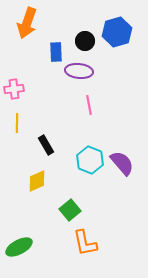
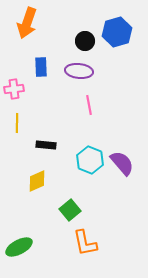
blue rectangle: moved 15 px left, 15 px down
black rectangle: rotated 54 degrees counterclockwise
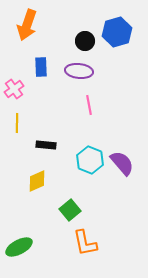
orange arrow: moved 2 px down
pink cross: rotated 30 degrees counterclockwise
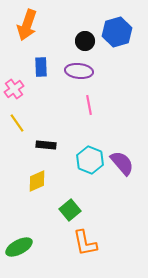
yellow line: rotated 36 degrees counterclockwise
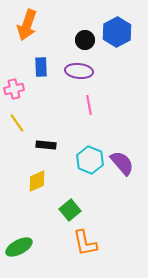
blue hexagon: rotated 12 degrees counterclockwise
black circle: moved 1 px up
pink cross: rotated 24 degrees clockwise
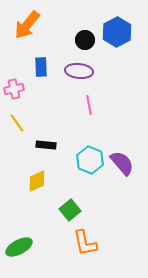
orange arrow: rotated 20 degrees clockwise
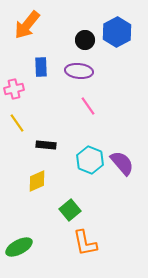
pink line: moved 1 px left, 1 px down; rotated 24 degrees counterclockwise
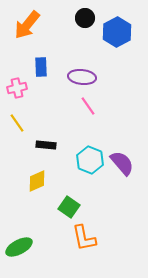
black circle: moved 22 px up
purple ellipse: moved 3 px right, 6 px down
pink cross: moved 3 px right, 1 px up
green square: moved 1 px left, 3 px up; rotated 15 degrees counterclockwise
orange L-shape: moved 1 px left, 5 px up
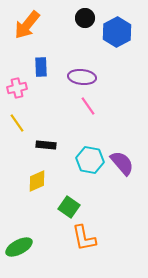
cyan hexagon: rotated 12 degrees counterclockwise
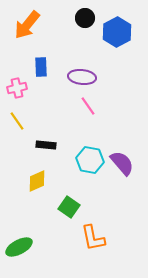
yellow line: moved 2 px up
orange L-shape: moved 9 px right
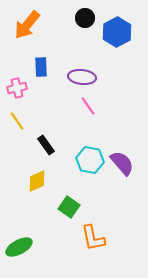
black rectangle: rotated 48 degrees clockwise
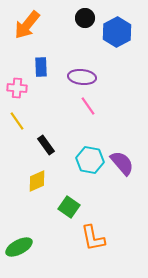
pink cross: rotated 18 degrees clockwise
